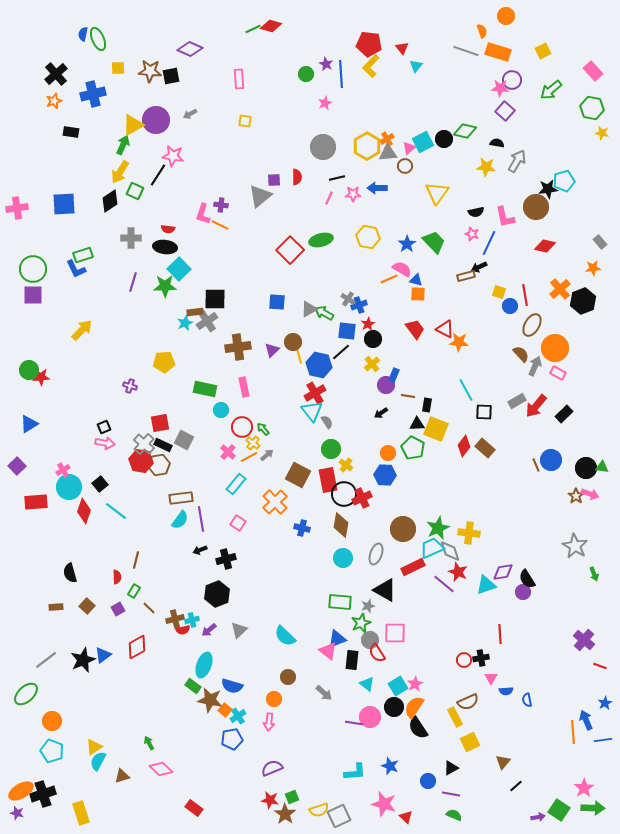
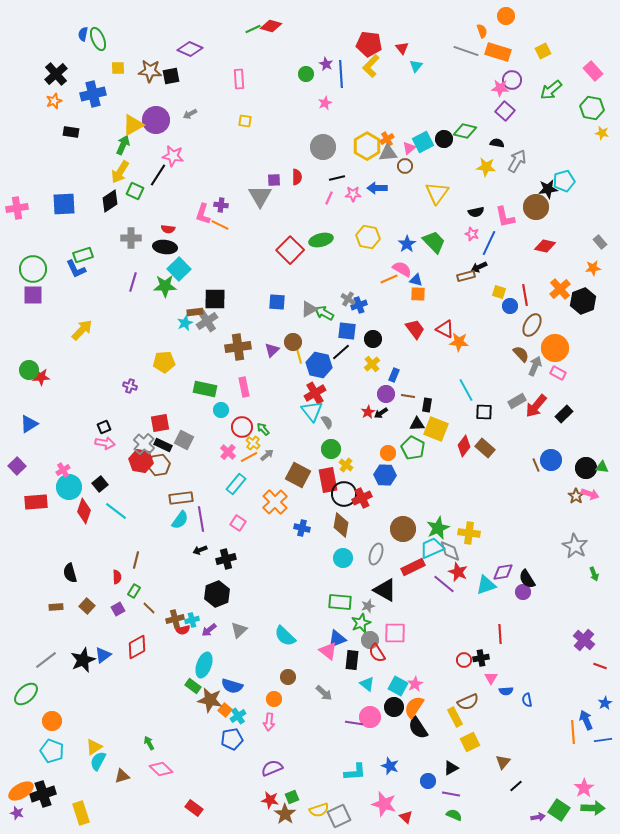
gray triangle at (260, 196): rotated 20 degrees counterclockwise
red star at (368, 324): moved 88 px down
purple circle at (386, 385): moved 9 px down
cyan square at (398, 686): rotated 30 degrees counterclockwise
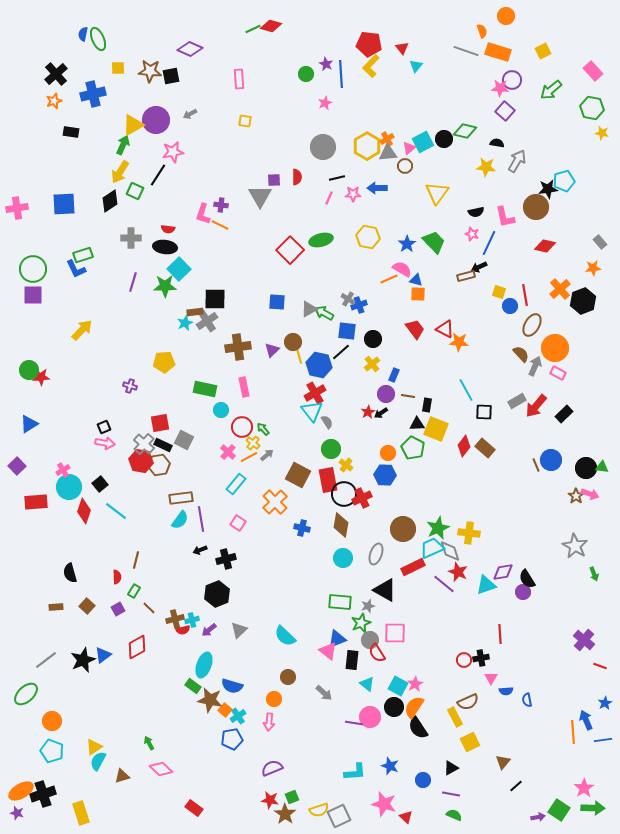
pink star at (173, 156): moved 4 px up; rotated 20 degrees counterclockwise
blue circle at (428, 781): moved 5 px left, 1 px up
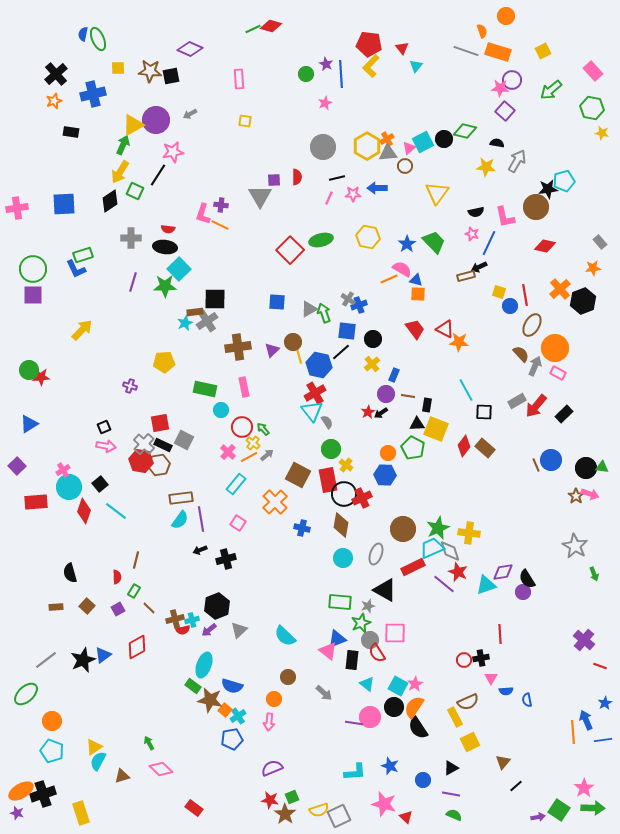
green arrow at (324, 313): rotated 42 degrees clockwise
pink arrow at (105, 443): moved 1 px right, 3 px down
black hexagon at (217, 594): moved 12 px down
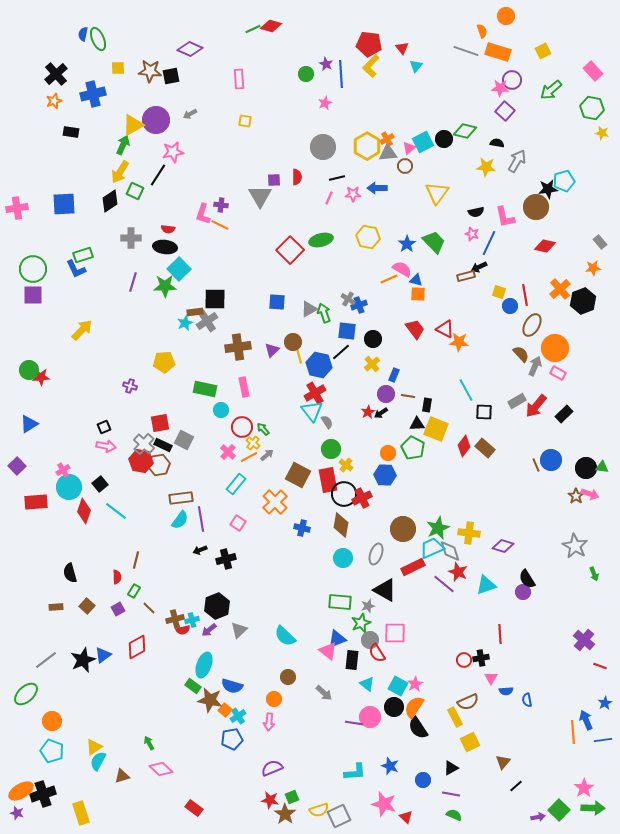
purple diamond at (503, 572): moved 26 px up; rotated 25 degrees clockwise
green square at (559, 810): rotated 10 degrees clockwise
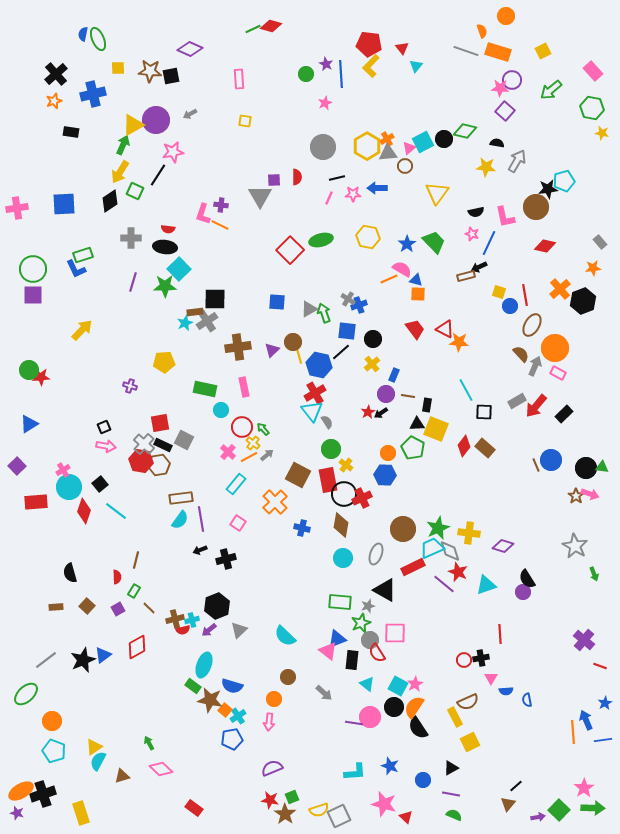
cyan pentagon at (52, 751): moved 2 px right
brown triangle at (503, 762): moved 5 px right, 42 px down
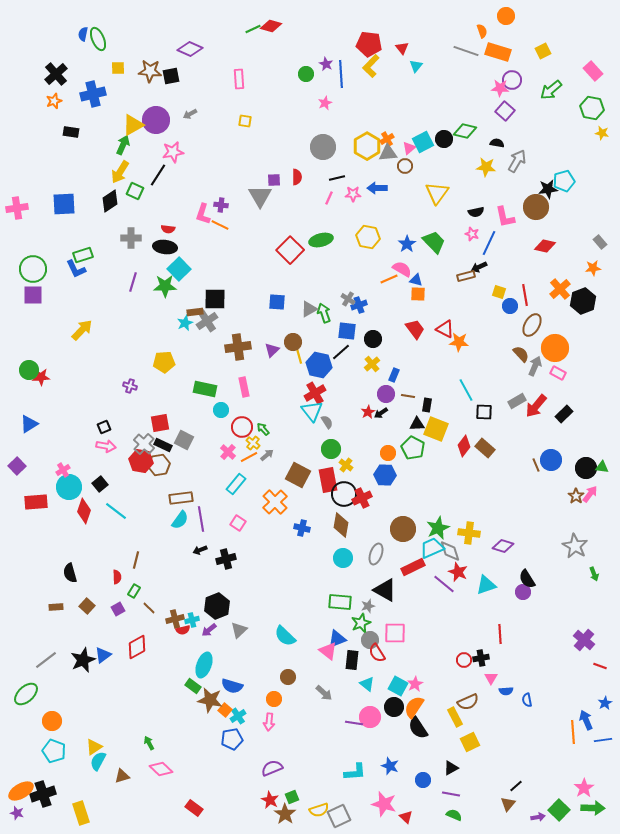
pink arrow at (590, 494): rotated 72 degrees counterclockwise
red star at (270, 800): rotated 18 degrees clockwise
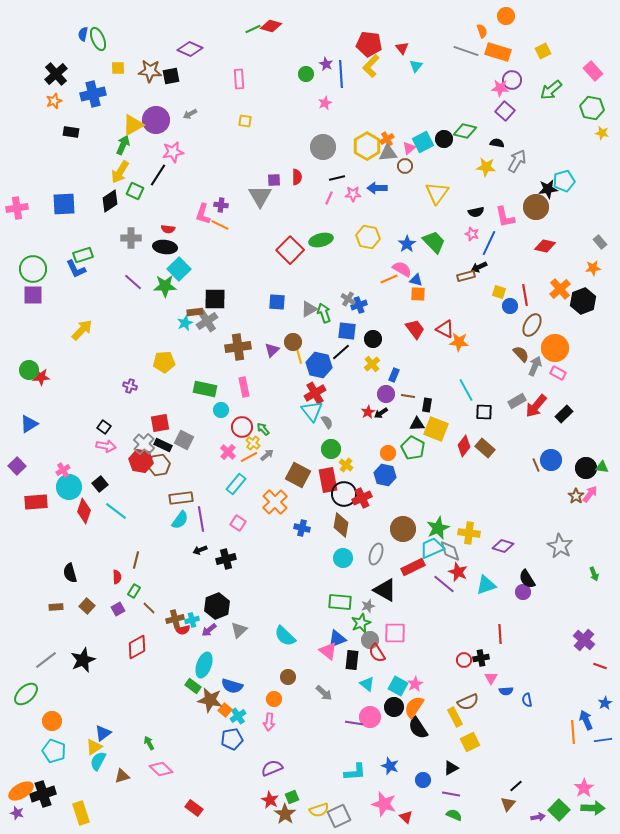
purple line at (133, 282): rotated 66 degrees counterclockwise
black square at (104, 427): rotated 32 degrees counterclockwise
blue hexagon at (385, 475): rotated 10 degrees clockwise
gray star at (575, 546): moved 15 px left
blue triangle at (103, 655): moved 78 px down
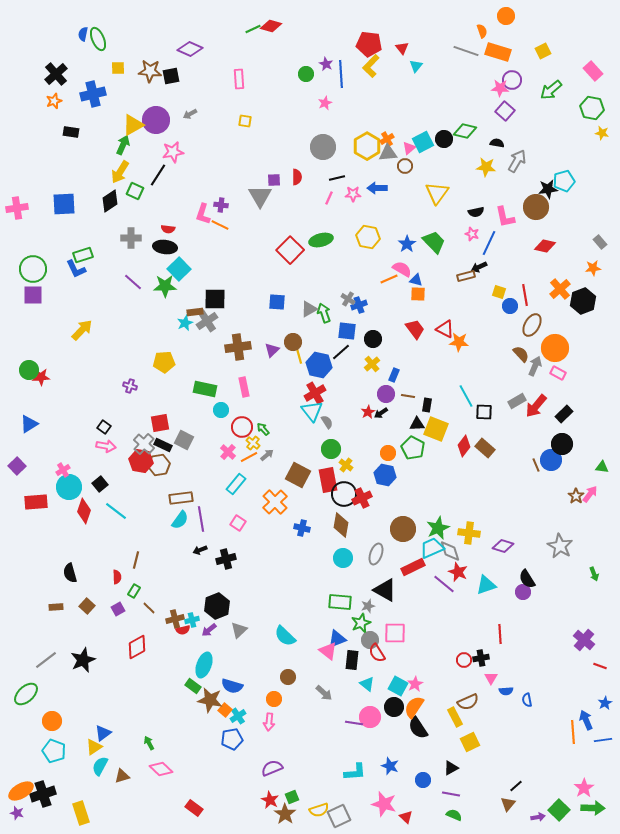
cyan line at (466, 390): moved 6 px down
black circle at (586, 468): moved 24 px left, 24 px up
cyan semicircle at (98, 761): moved 2 px right, 5 px down
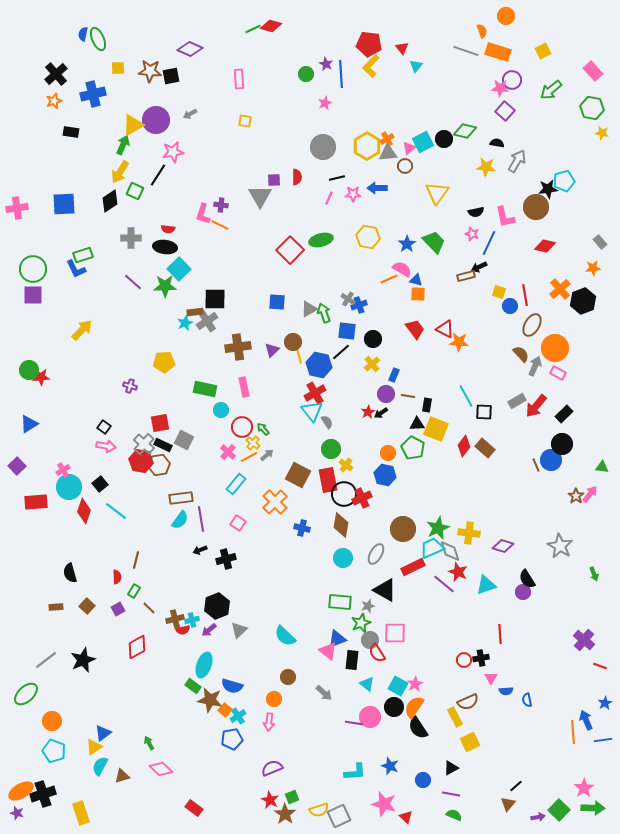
gray ellipse at (376, 554): rotated 10 degrees clockwise
